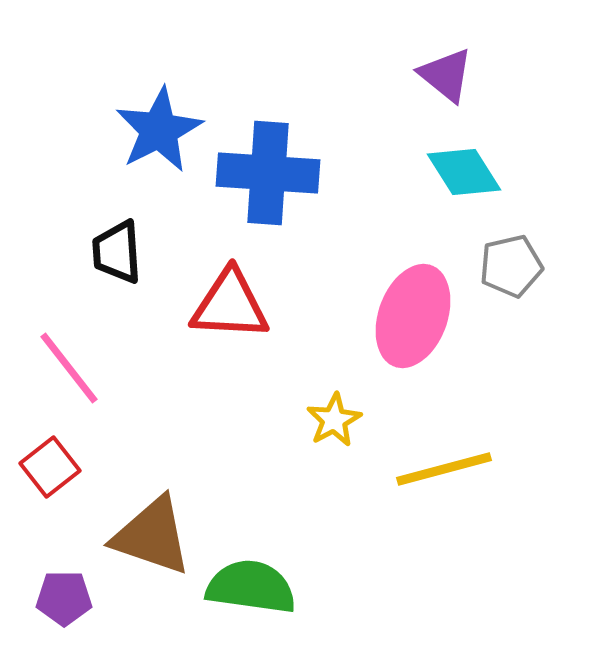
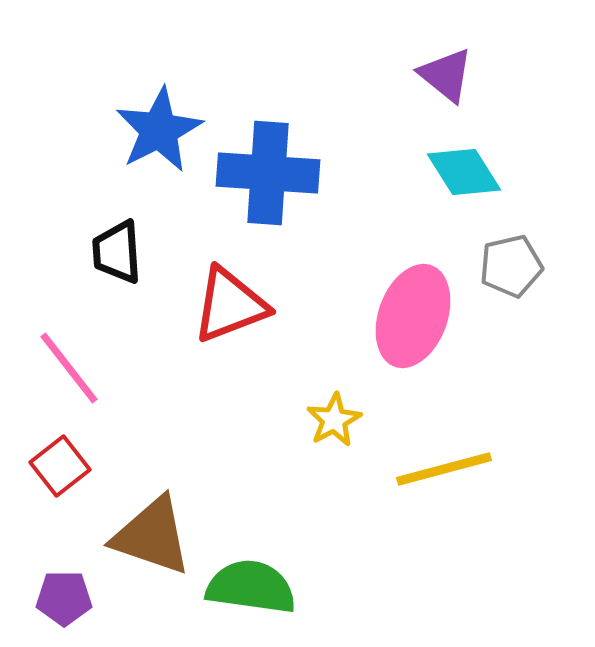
red triangle: rotated 24 degrees counterclockwise
red square: moved 10 px right, 1 px up
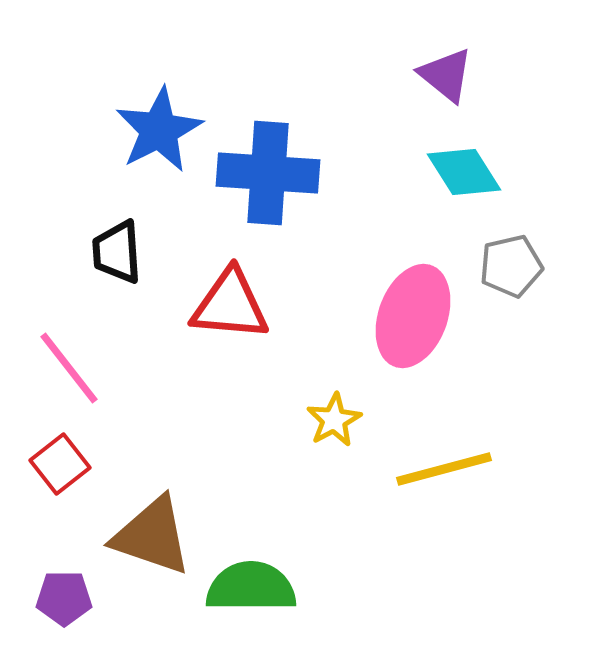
red triangle: rotated 26 degrees clockwise
red square: moved 2 px up
green semicircle: rotated 8 degrees counterclockwise
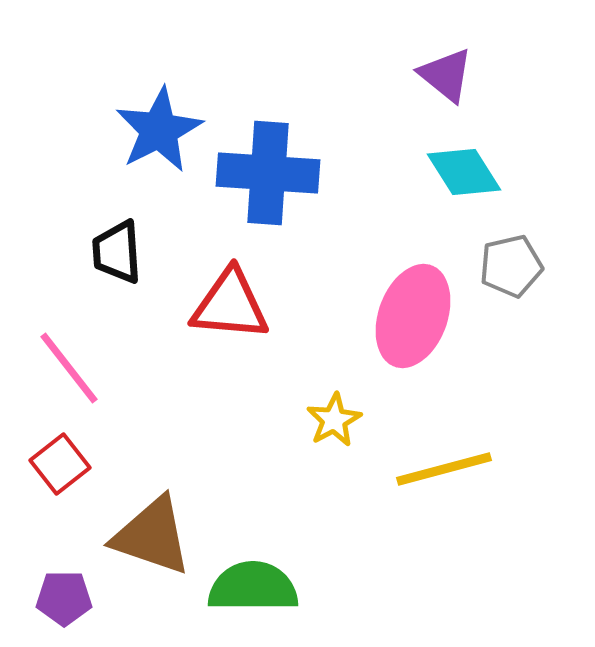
green semicircle: moved 2 px right
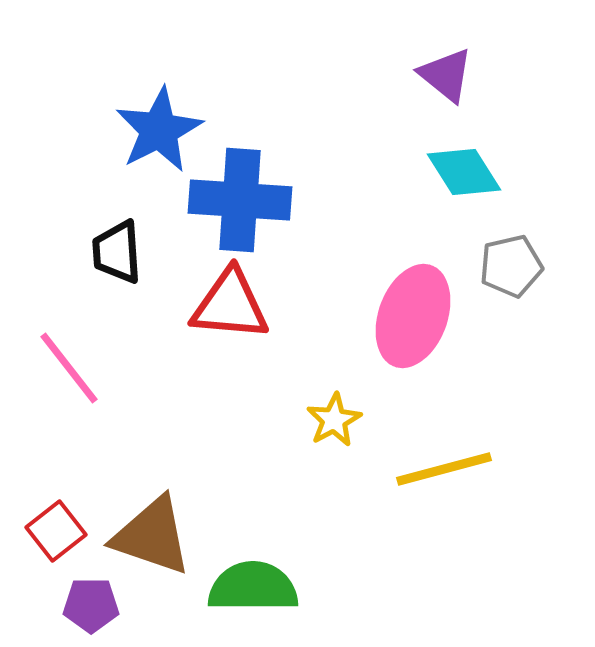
blue cross: moved 28 px left, 27 px down
red square: moved 4 px left, 67 px down
purple pentagon: moved 27 px right, 7 px down
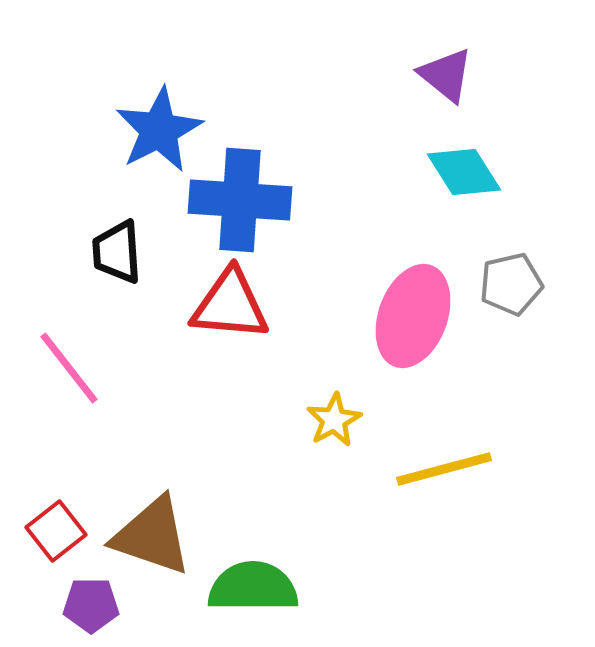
gray pentagon: moved 18 px down
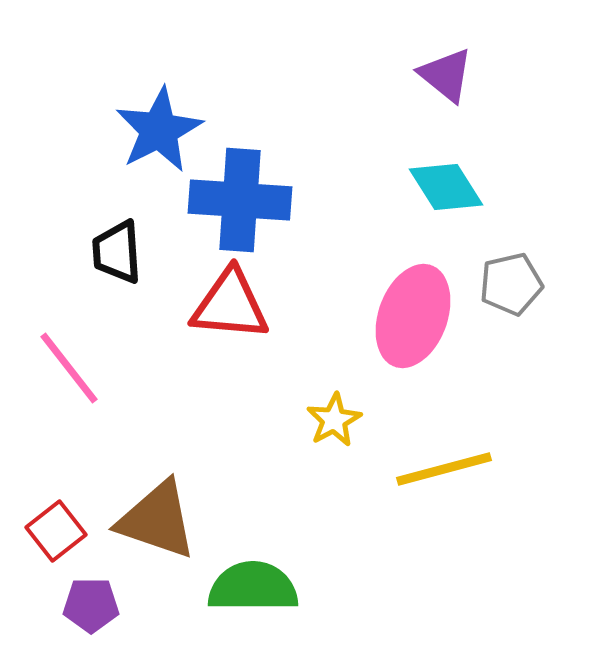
cyan diamond: moved 18 px left, 15 px down
brown triangle: moved 5 px right, 16 px up
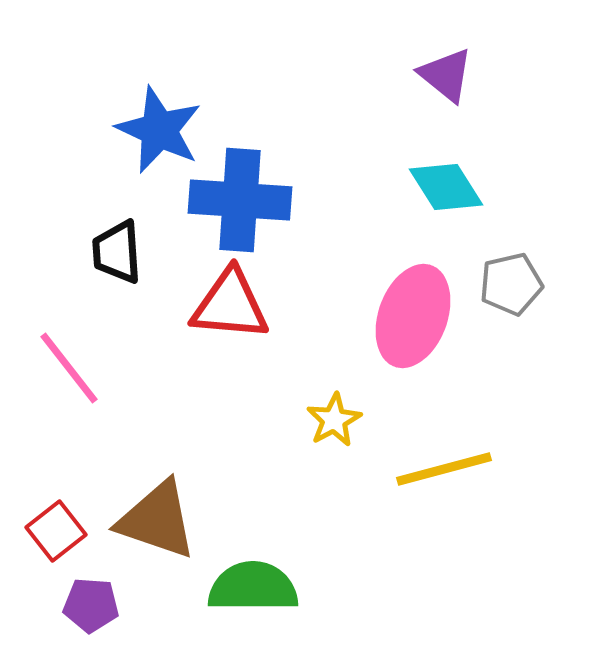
blue star: rotated 20 degrees counterclockwise
purple pentagon: rotated 4 degrees clockwise
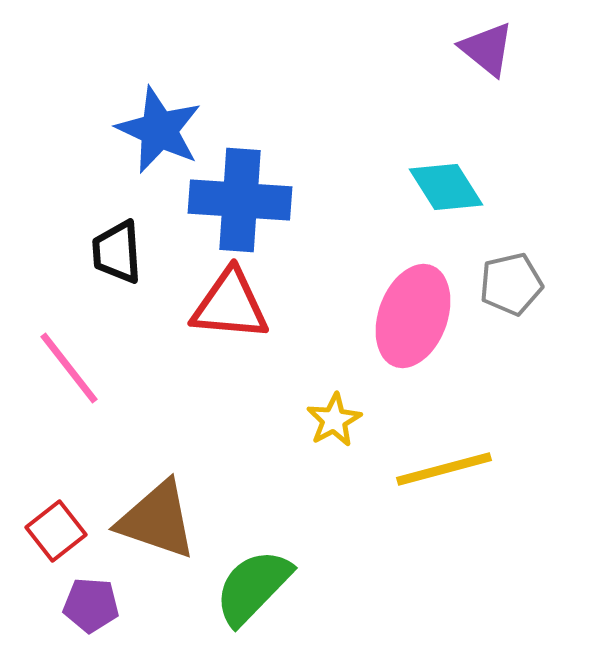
purple triangle: moved 41 px right, 26 px up
green semicircle: rotated 46 degrees counterclockwise
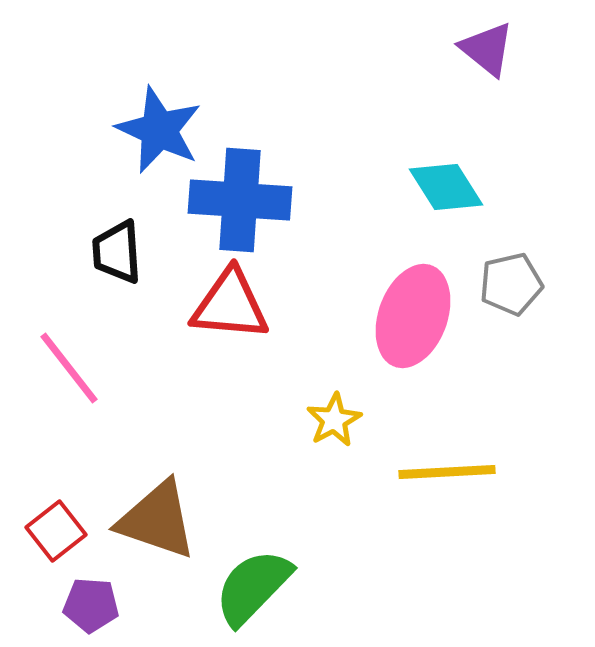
yellow line: moved 3 px right, 3 px down; rotated 12 degrees clockwise
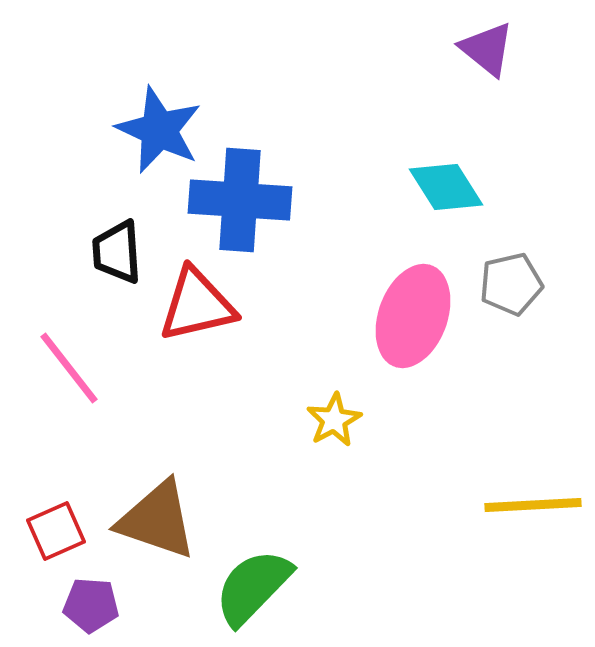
red triangle: moved 33 px left; rotated 18 degrees counterclockwise
yellow line: moved 86 px right, 33 px down
red square: rotated 14 degrees clockwise
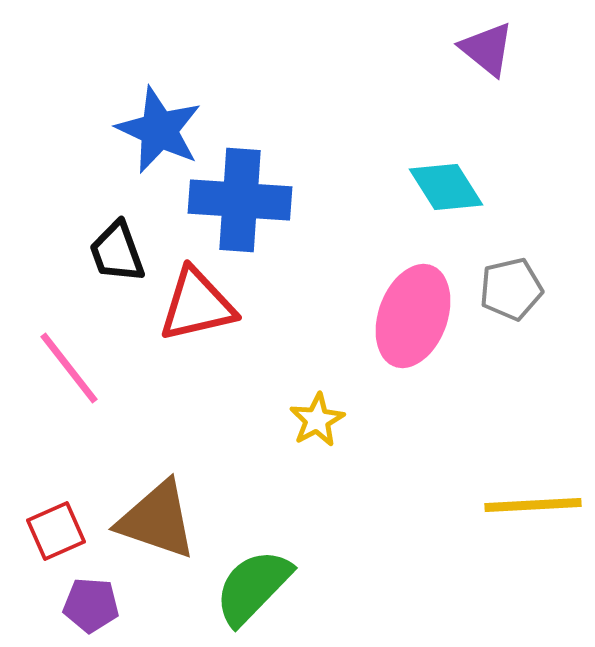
black trapezoid: rotated 16 degrees counterclockwise
gray pentagon: moved 5 px down
yellow star: moved 17 px left
